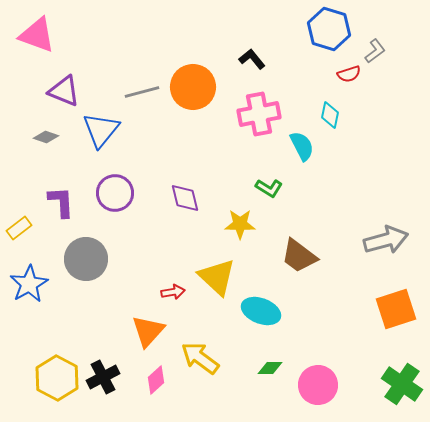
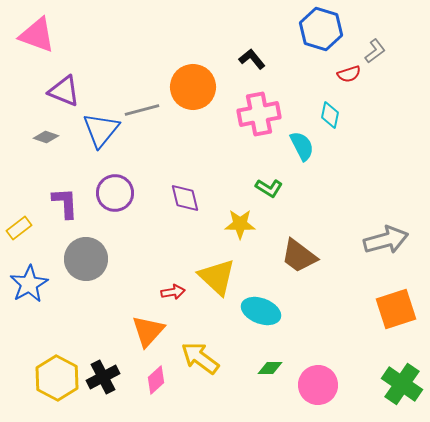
blue hexagon: moved 8 px left
gray line: moved 18 px down
purple L-shape: moved 4 px right, 1 px down
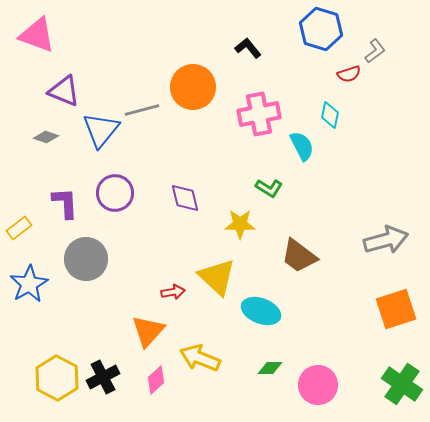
black L-shape: moved 4 px left, 11 px up
yellow arrow: rotated 15 degrees counterclockwise
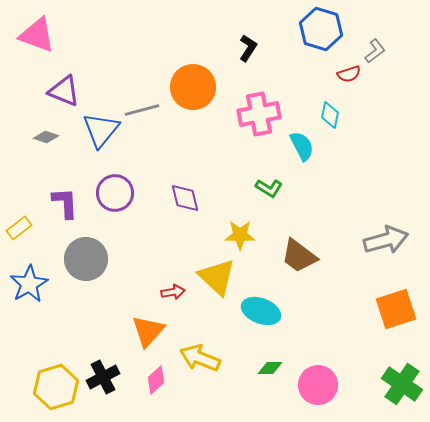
black L-shape: rotated 72 degrees clockwise
yellow star: moved 11 px down
yellow hexagon: moved 1 px left, 9 px down; rotated 15 degrees clockwise
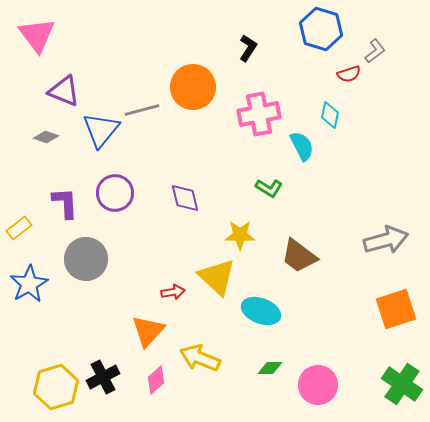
pink triangle: rotated 33 degrees clockwise
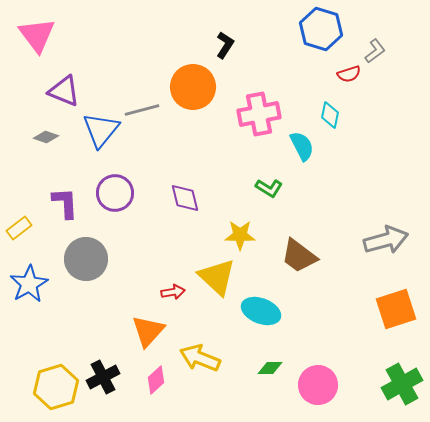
black L-shape: moved 23 px left, 3 px up
green cross: rotated 27 degrees clockwise
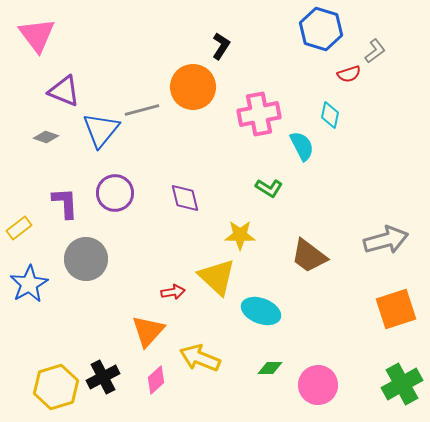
black L-shape: moved 4 px left, 1 px down
brown trapezoid: moved 10 px right
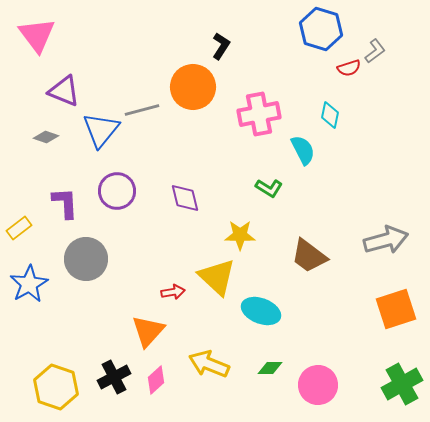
red semicircle: moved 6 px up
cyan semicircle: moved 1 px right, 4 px down
purple circle: moved 2 px right, 2 px up
yellow arrow: moved 9 px right, 6 px down
black cross: moved 11 px right
yellow hexagon: rotated 24 degrees counterclockwise
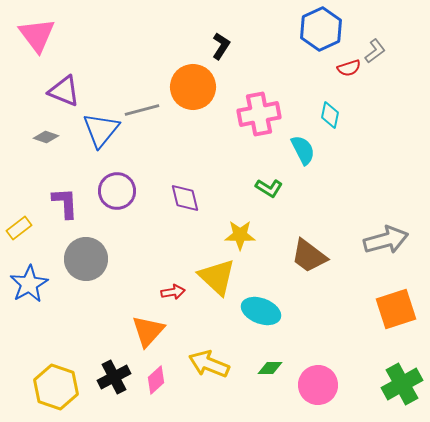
blue hexagon: rotated 18 degrees clockwise
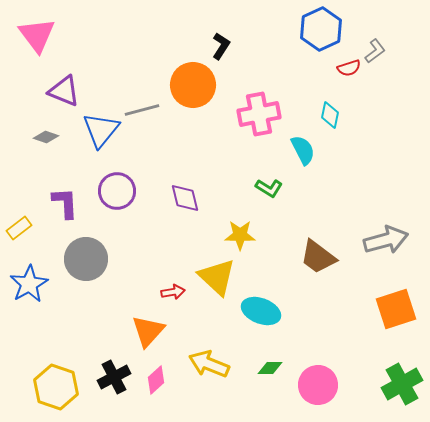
orange circle: moved 2 px up
brown trapezoid: moved 9 px right, 1 px down
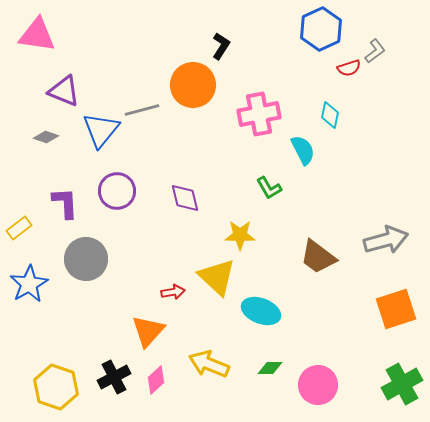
pink triangle: rotated 45 degrees counterclockwise
green L-shape: rotated 28 degrees clockwise
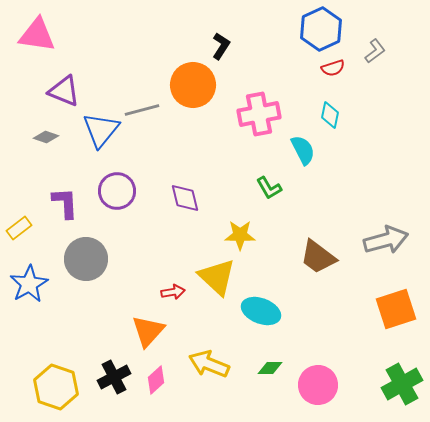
red semicircle: moved 16 px left
